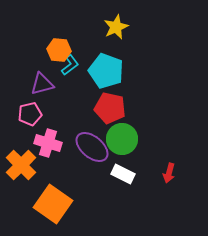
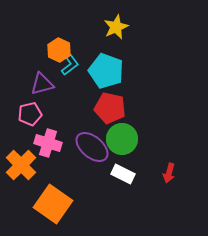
orange hexagon: rotated 20 degrees clockwise
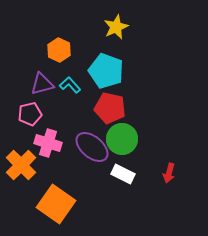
cyan L-shape: moved 20 px down; rotated 95 degrees counterclockwise
orange square: moved 3 px right
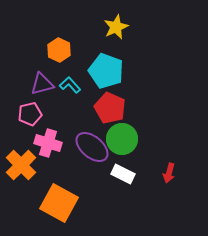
red pentagon: rotated 12 degrees clockwise
orange square: moved 3 px right, 1 px up; rotated 6 degrees counterclockwise
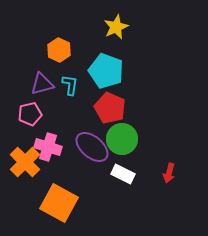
cyan L-shape: rotated 50 degrees clockwise
pink cross: moved 4 px down
orange cross: moved 4 px right, 3 px up
